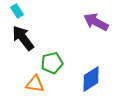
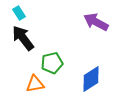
cyan rectangle: moved 2 px right, 2 px down
orange triangle: rotated 18 degrees counterclockwise
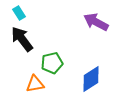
black arrow: moved 1 px left, 1 px down
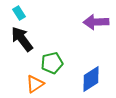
purple arrow: rotated 30 degrees counterclockwise
orange triangle: rotated 24 degrees counterclockwise
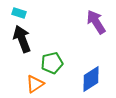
cyan rectangle: rotated 40 degrees counterclockwise
purple arrow: rotated 60 degrees clockwise
black arrow: rotated 16 degrees clockwise
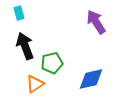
cyan rectangle: rotated 56 degrees clockwise
black arrow: moved 3 px right, 7 px down
blue diamond: rotated 20 degrees clockwise
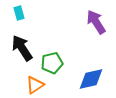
black arrow: moved 3 px left, 2 px down; rotated 12 degrees counterclockwise
orange triangle: moved 1 px down
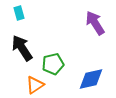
purple arrow: moved 1 px left, 1 px down
green pentagon: moved 1 px right, 1 px down
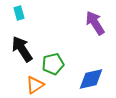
black arrow: moved 1 px down
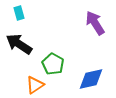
black arrow: moved 3 px left, 5 px up; rotated 24 degrees counterclockwise
green pentagon: rotated 30 degrees counterclockwise
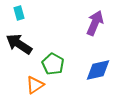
purple arrow: rotated 55 degrees clockwise
blue diamond: moved 7 px right, 9 px up
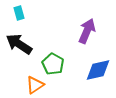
purple arrow: moved 8 px left, 8 px down
